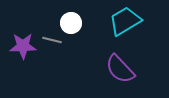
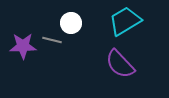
purple semicircle: moved 5 px up
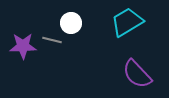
cyan trapezoid: moved 2 px right, 1 px down
purple semicircle: moved 17 px right, 10 px down
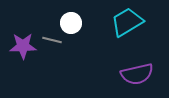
purple semicircle: rotated 60 degrees counterclockwise
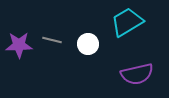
white circle: moved 17 px right, 21 px down
purple star: moved 4 px left, 1 px up
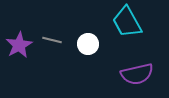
cyan trapezoid: rotated 88 degrees counterclockwise
purple star: rotated 28 degrees counterclockwise
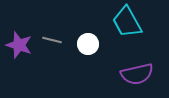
purple star: rotated 24 degrees counterclockwise
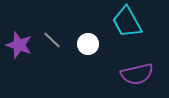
gray line: rotated 30 degrees clockwise
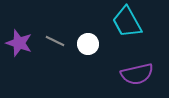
gray line: moved 3 px right, 1 px down; rotated 18 degrees counterclockwise
purple star: moved 2 px up
